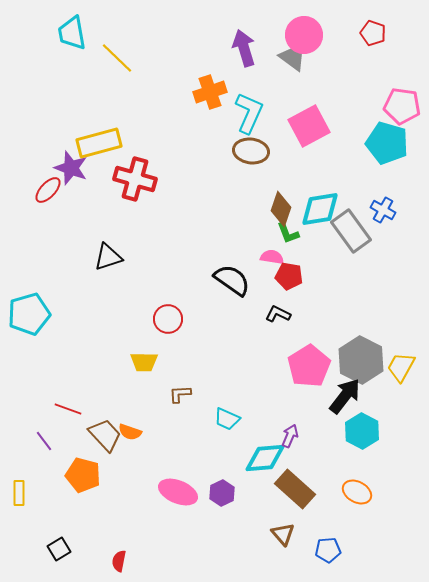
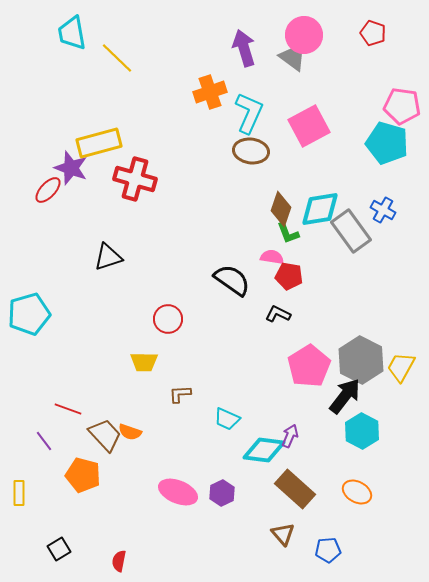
cyan diamond at (265, 458): moved 1 px left, 8 px up; rotated 12 degrees clockwise
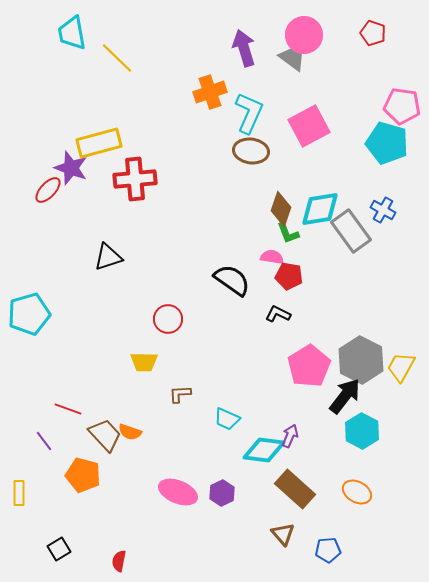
red cross at (135, 179): rotated 21 degrees counterclockwise
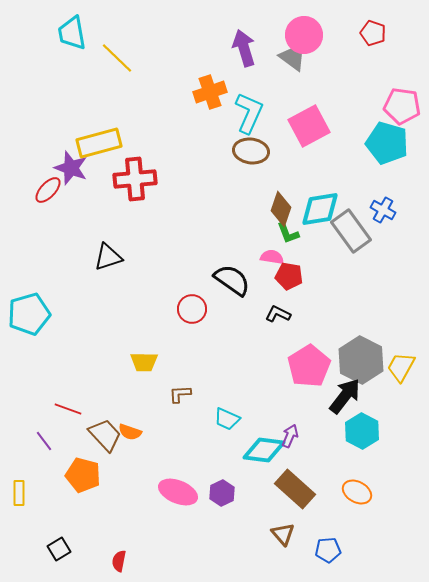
red circle at (168, 319): moved 24 px right, 10 px up
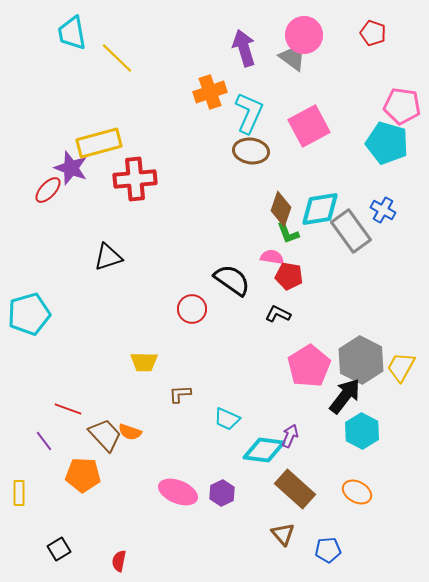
orange pentagon at (83, 475): rotated 12 degrees counterclockwise
